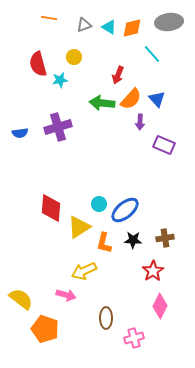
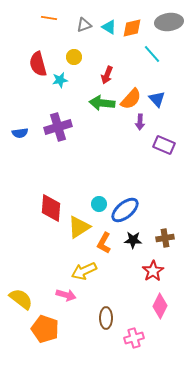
red arrow: moved 11 px left
orange L-shape: rotated 15 degrees clockwise
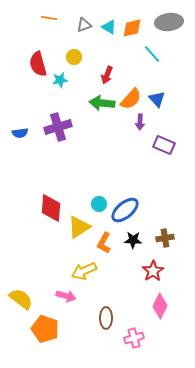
pink arrow: moved 1 px down
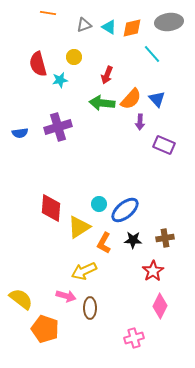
orange line: moved 1 px left, 5 px up
brown ellipse: moved 16 px left, 10 px up
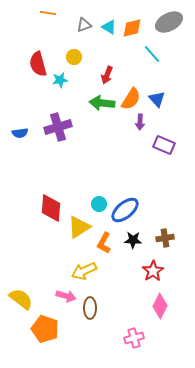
gray ellipse: rotated 20 degrees counterclockwise
orange semicircle: rotated 10 degrees counterclockwise
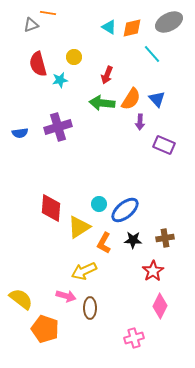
gray triangle: moved 53 px left
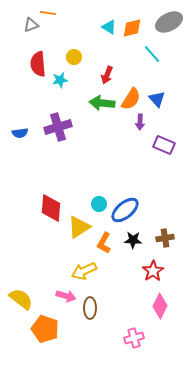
red semicircle: rotated 10 degrees clockwise
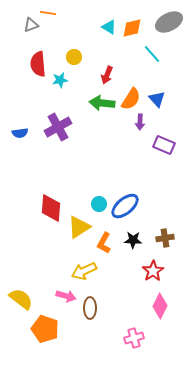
purple cross: rotated 12 degrees counterclockwise
blue ellipse: moved 4 px up
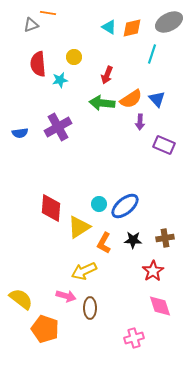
cyan line: rotated 60 degrees clockwise
orange semicircle: rotated 25 degrees clockwise
pink diamond: rotated 45 degrees counterclockwise
